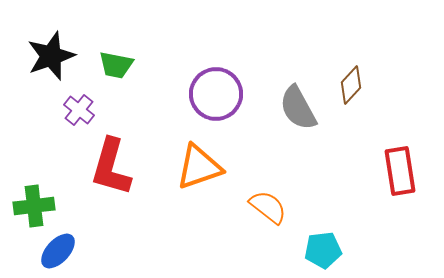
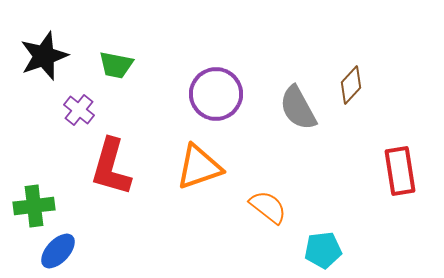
black star: moved 7 px left
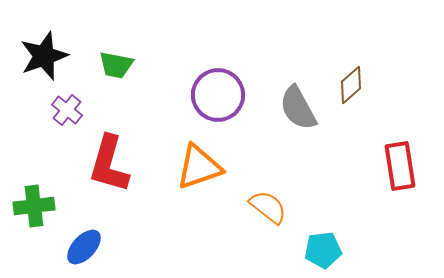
brown diamond: rotated 6 degrees clockwise
purple circle: moved 2 px right, 1 px down
purple cross: moved 12 px left
red L-shape: moved 2 px left, 3 px up
red rectangle: moved 5 px up
blue ellipse: moved 26 px right, 4 px up
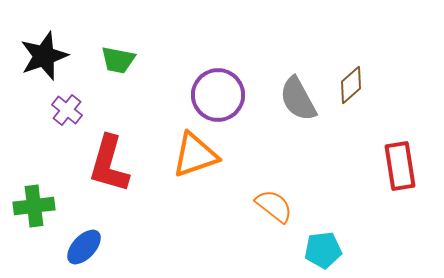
green trapezoid: moved 2 px right, 5 px up
gray semicircle: moved 9 px up
orange triangle: moved 4 px left, 12 px up
orange semicircle: moved 6 px right, 1 px up
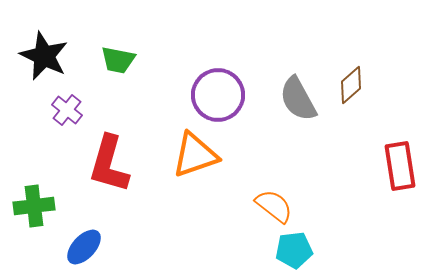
black star: rotated 27 degrees counterclockwise
cyan pentagon: moved 29 px left
